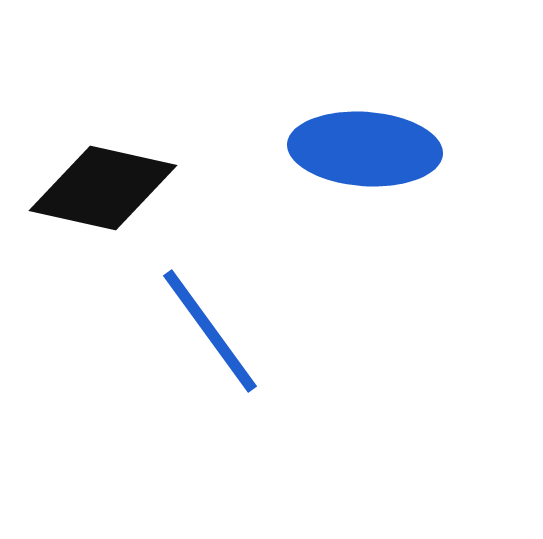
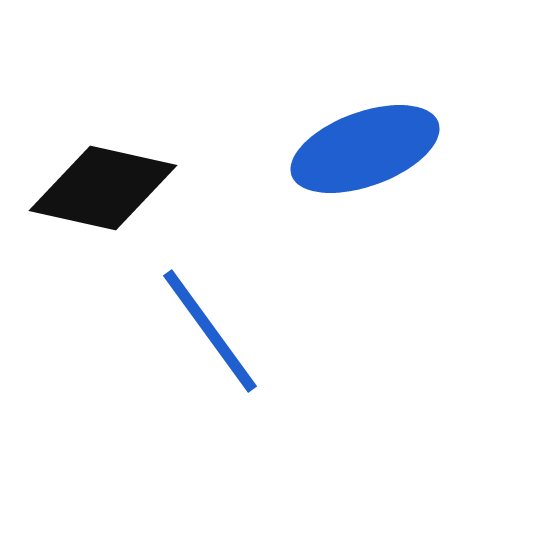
blue ellipse: rotated 24 degrees counterclockwise
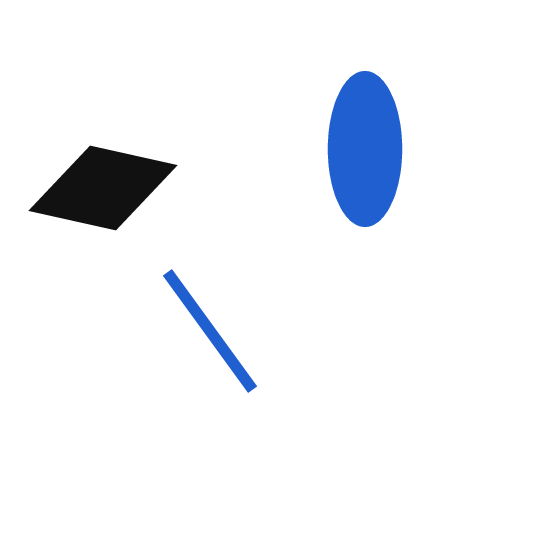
blue ellipse: rotated 70 degrees counterclockwise
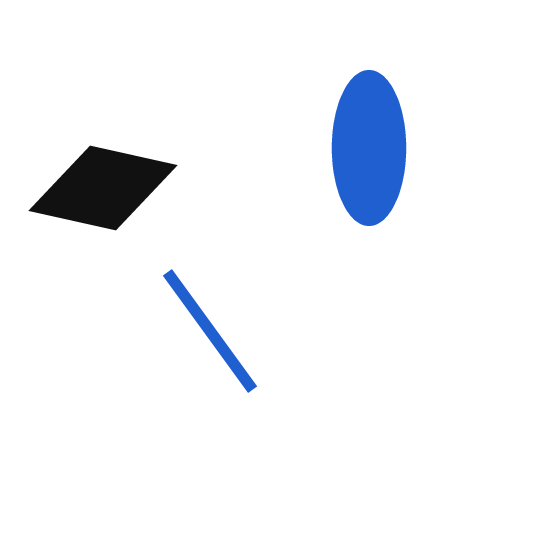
blue ellipse: moved 4 px right, 1 px up
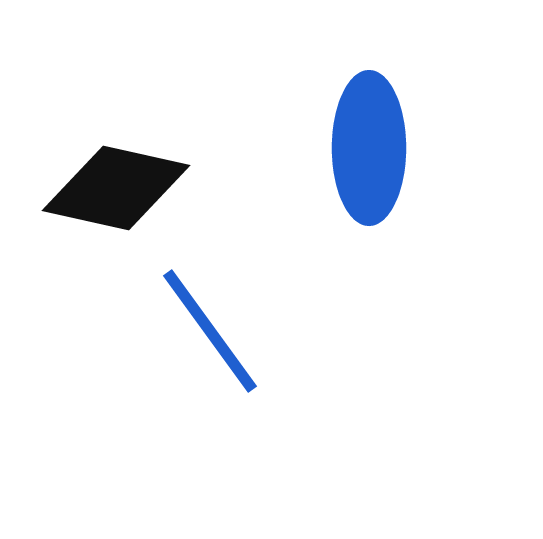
black diamond: moved 13 px right
